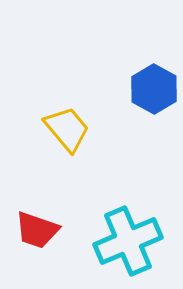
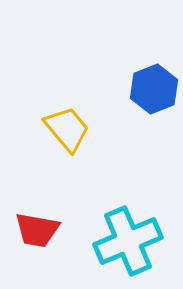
blue hexagon: rotated 9 degrees clockwise
red trapezoid: rotated 9 degrees counterclockwise
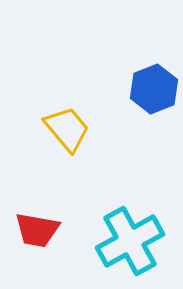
cyan cross: moved 2 px right; rotated 6 degrees counterclockwise
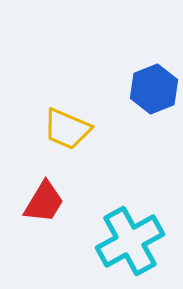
yellow trapezoid: rotated 153 degrees clockwise
red trapezoid: moved 7 px right, 28 px up; rotated 69 degrees counterclockwise
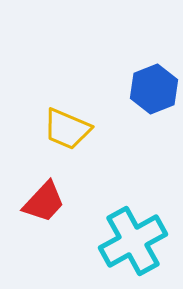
red trapezoid: rotated 12 degrees clockwise
cyan cross: moved 3 px right
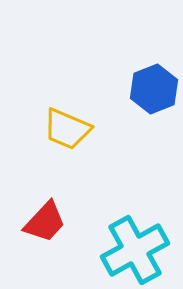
red trapezoid: moved 1 px right, 20 px down
cyan cross: moved 2 px right, 9 px down
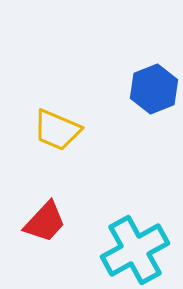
yellow trapezoid: moved 10 px left, 1 px down
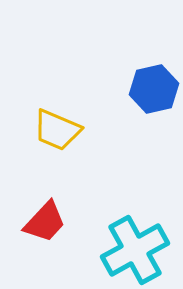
blue hexagon: rotated 9 degrees clockwise
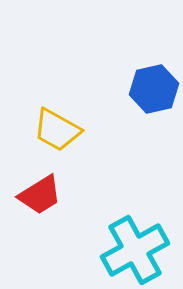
yellow trapezoid: rotated 6 degrees clockwise
red trapezoid: moved 5 px left, 27 px up; rotated 15 degrees clockwise
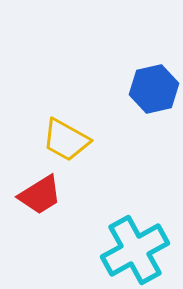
yellow trapezoid: moved 9 px right, 10 px down
